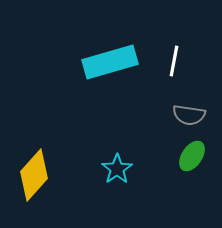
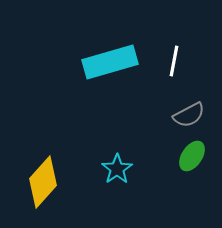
gray semicircle: rotated 36 degrees counterclockwise
yellow diamond: moved 9 px right, 7 px down
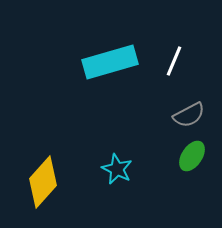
white line: rotated 12 degrees clockwise
cyan star: rotated 12 degrees counterclockwise
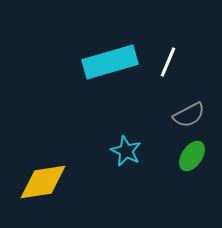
white line: moved 6 px left, 1 px down
cyan star: moved 9 px right, 18 px up
yellow diamond: rotated 39 degrees clockwise
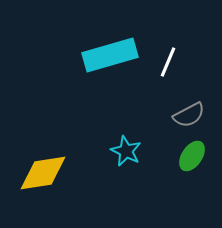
cyan rectangle: moved 7 px up
yellow diamond: moved 9 px up
